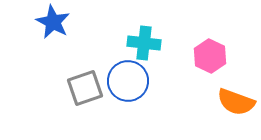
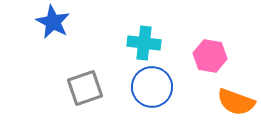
pink hexagon: rotated 16 degrees counterclockwise
blue circle: moved 24 px right, 6 px down
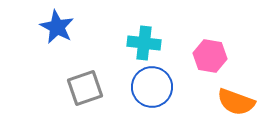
blue star: moved 4 px right, 5 px down
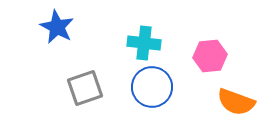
pink hexagon: rotated 16 degrees counterclockwise
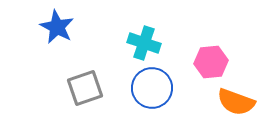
cyan cross: rotated 12 degrees clockwise
pink hexagon: moved 1 px right, 6 px down
blue circle: moved 1 px down
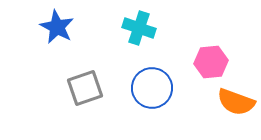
cyan cross: moved 5 px left, 15 px up
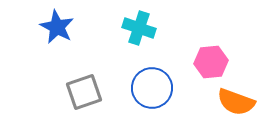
gray square: moved 1 px left, 4 px down
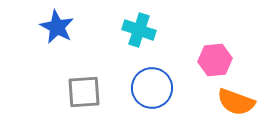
cyan cross: moved 2 px down
pink hexagon: moved 4 px right, 2 px up
gray square: rotated 15 degrees clockwise
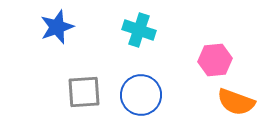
blue star: rotated 24 degrees clockwise
blue circle: moved 11 px left, 7 px down
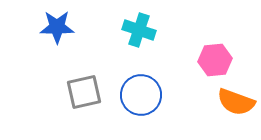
blue star: rotated 20 degrees clockwise
gray square: rotated 9 degrees counterclockwise
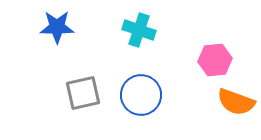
gray square: moved 1 px left, 1 px down
